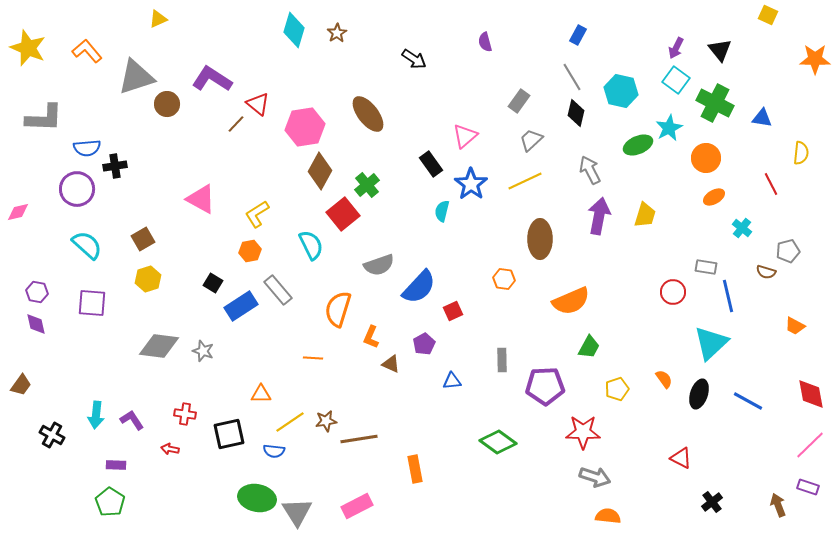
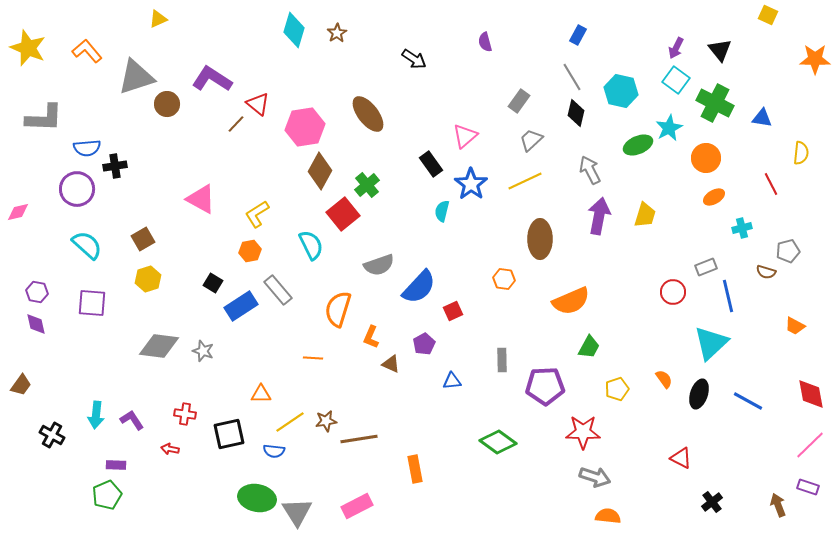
cyan cross at (742, 228): rotated 36 degrees clockwise
gray rectangle at (706, 267): rotated 30 degrees counterclockwise
green pentagon at (110, 502): moved 3 px left, 7 px up; rotated 16 degrees clockwise
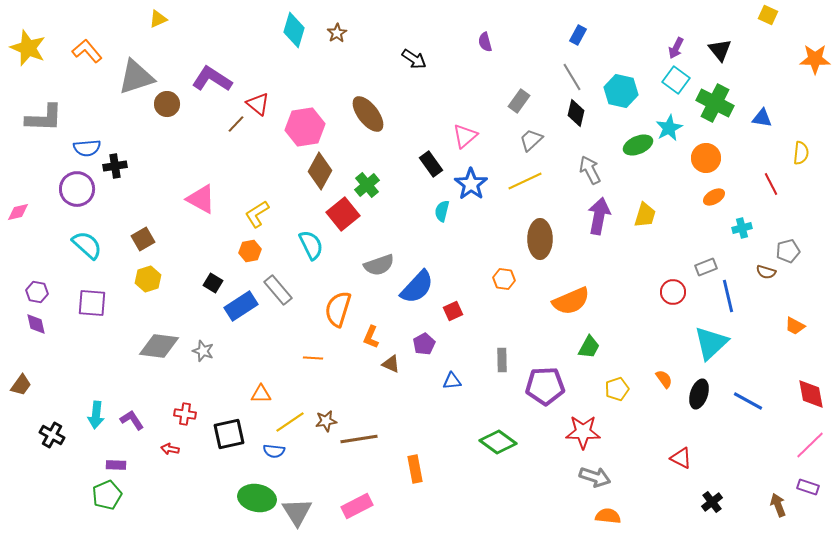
blue semicircle at (419, 287): moved 2 px left
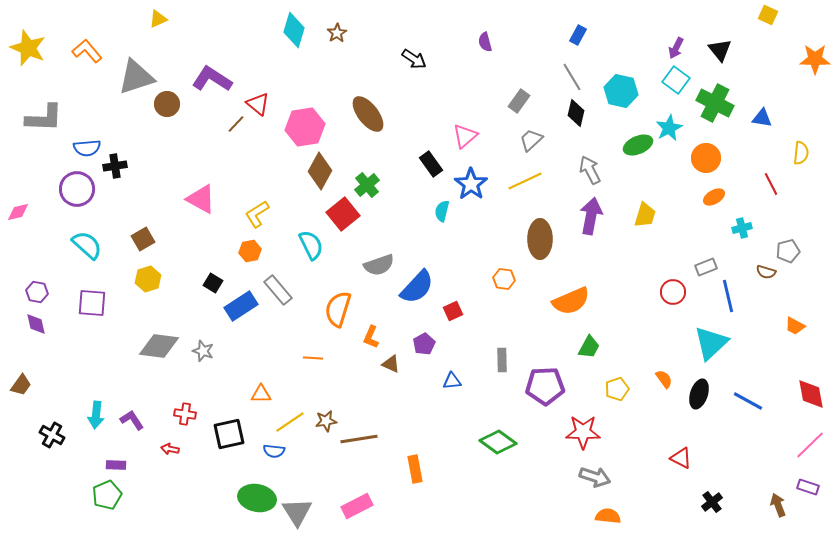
purple arrow at (599, 216): moved 8 px left
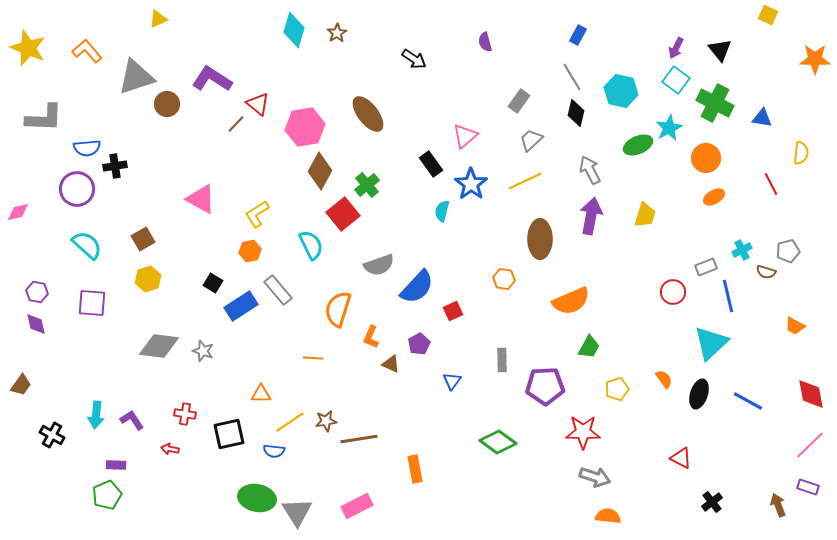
cyan cross at (742, 228): moved 22 px down; rotated 12 degrees counterclockwise
purple pentagon at (424, 344): moved 5 px left
blue triangle at (452, 381): rotated 48 degrees counterclockwise
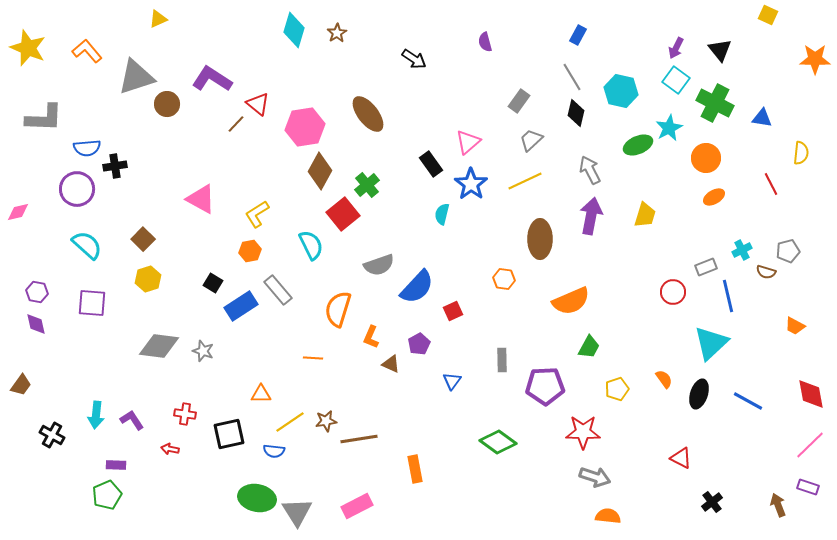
pink triangle at (465, 136): moved 3 px right, 6 px down
cyan semicircle at (442, 211): moved 3 px down
brown square at (143, 239): rotated 15 degrees counterclockwise
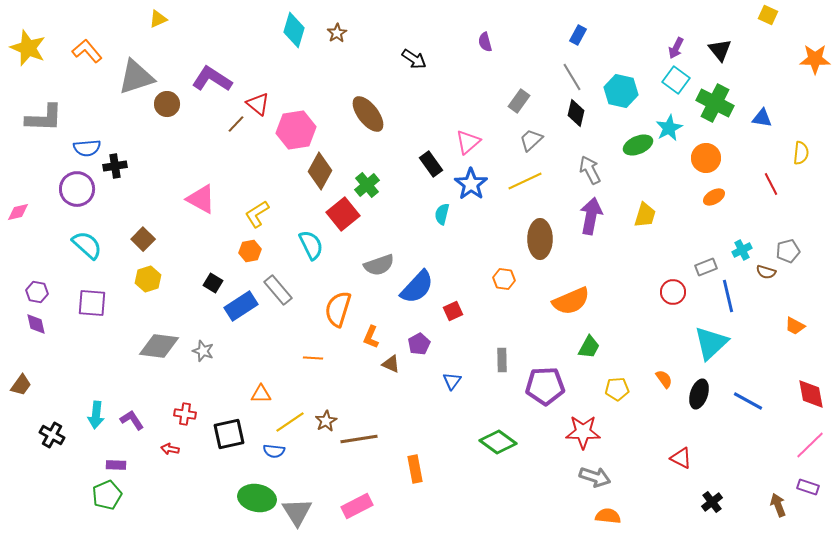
pink hexagon at (305, 127): moved 9 px left, 3 px down
yellow pentagon at (617, 389): rotated 15 degrees clockwise
brown star at (326, 421): rotated 20 degrees counterclockwise
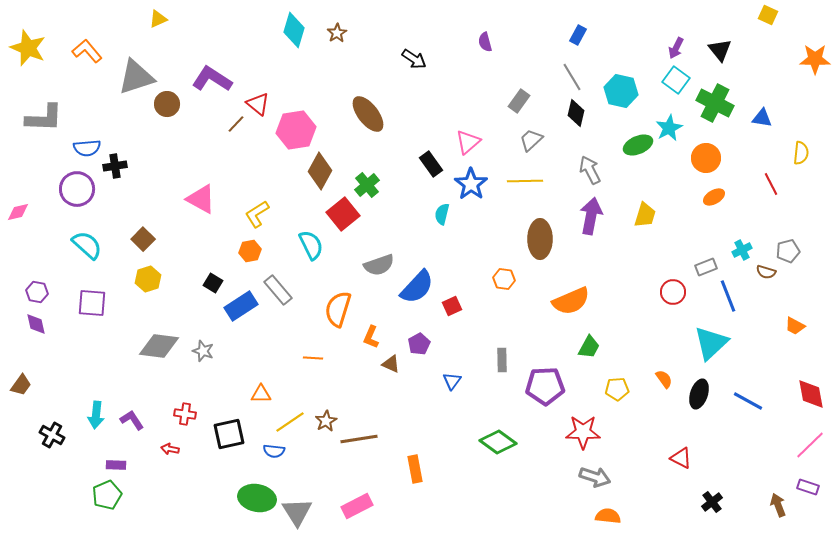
yellow line at (525, 181): rotated 24 degrees clockwise
blue line at (728, 296): rotated 8 degrees counterclockwise
red square at (453, 311): moved 1 px left, 5 px up
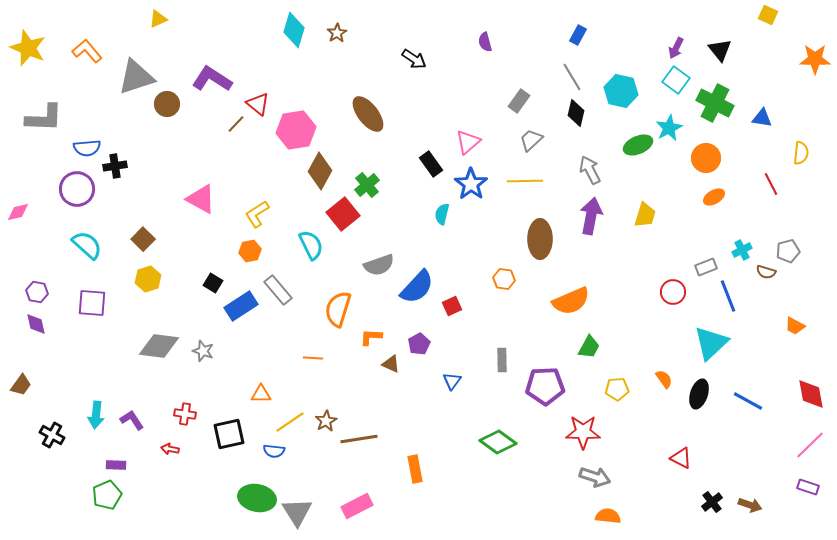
orange L-shape at (371, 337): rotated 70 degrees clockwise
brown arrow at (778, 505): moved 28 px left; rotated 130 degrees clockwise
